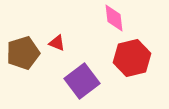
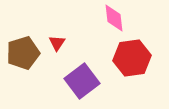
red triangle: rotated 42 degrees clockwise
red hexagon: rotated 6 degrees clockwise
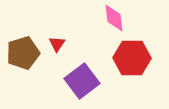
red triangle: moved 1 px down
red hexagon: rotated 9 degrees clockwise
